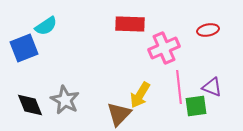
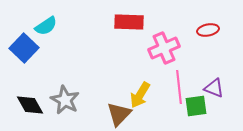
red rectangle: moved 1 px left, 2 px up
blue square: rotated 24 degrees counterclockwise
purple triangle: moved 2 px right, 1 px down
black diamond: rotated 8 degrees counterclockwise
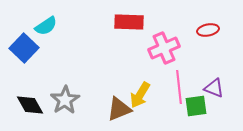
gray star: rotated 12 degrees clockwise
brown triangle: moved 5 px up; rotated 24 degrees clockwise
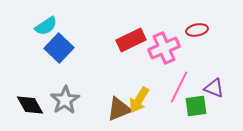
red rectangle: moved 2 px right, 18 px down; rotated 28 degrees counterclockwise
red ellipse: moved 11 px left
blue square: moved 35 px right
pink line: rotated 32 degrees clockwise
yellow arrow: moved 1 px left, 5 px down
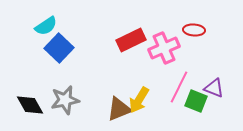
red ellipse: moved 3 px left; rotated 15 degrees clockwise
gray star: rotated 20 degrees clockwise
green square: moved 5 px up; rotated 30 degrees clockwise
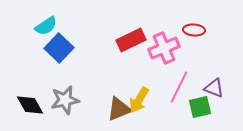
green square: moved 4 px right, 6 px down; rotated 35 degrees counterclockwise
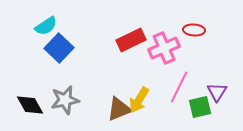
purple triangle: moved 3 px right, 4 px down; rotated 40 degrees clockwise
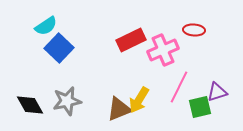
pink cross: moved 1 px left, 2 px down
purple triangle: rotated 40 degrees clockwise
gray star: moved 2 px right, 1 px down
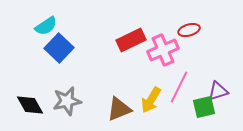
red ellipse: moved 5 px left; rotated 20 degrees counterclockwise
purple triangle: moved 1 px right, 1 px up
yellow arrow: moved 12 px right
green square: moved 4 px right
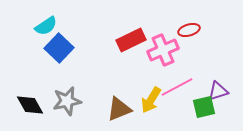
pink line: moved 2 px left; rotated 36 degrees clockwise
